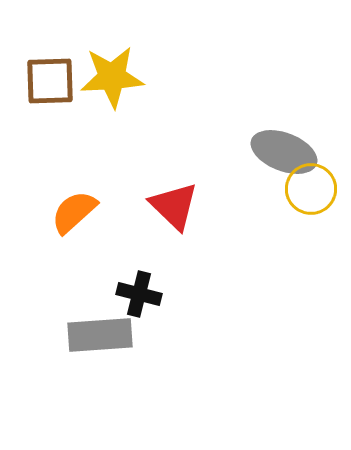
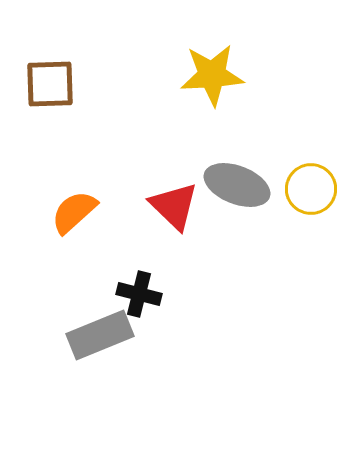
yellow star: moved 100 px right, 2 px up
brown square: moved 3 px down
gray ellipse: moved 47 px left, 33 px down
gray rectangle: rotated 18 degrees counterclockwise
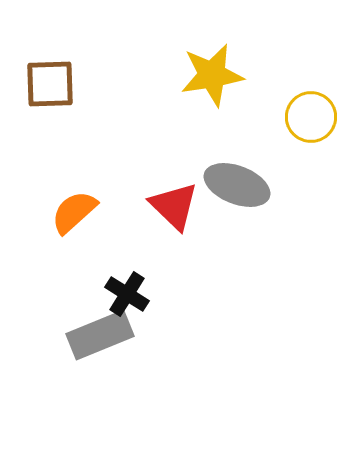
yellow star: rotated 6 degrees counterclockwise
yellow circle: moved 72 px up
black cross: moved 12 px left; rotated 18 degrees clockwise
